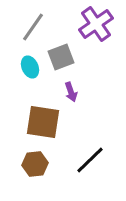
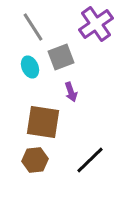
gray line: rotated 68 degrees counterclockwise
brown hexagon: moved 4 px up
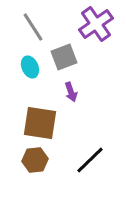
gray square: moved 3 px right
brown square: moved 3 px left, 1 px down
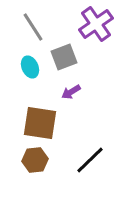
purple arrow: rotated 78 degrees clockwise
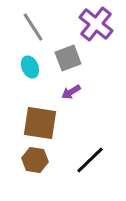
purple cross: rotated 16 degrees counterclockwise
gray square: moved 4 px right, 1 px down
brown hexagon: rotated 15 degrees clockwise
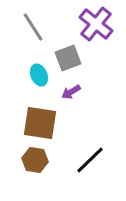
cyan ellipse: moved 9 px right, 8 px down
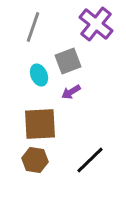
gray line: rotated 52 degrees clockwise
gray square: moved 3 px down
brown square: moved 1 px down; rotated 12 degrees counterclockwise
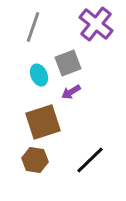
gray square: moved 2 px down
brown square: moved 3 px right, 2 px up; rotated 15 degrees counterclockwise
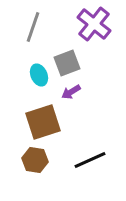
purple cross: moved 2 px left
gray square: moved 1 px left
black line: rotated 20 degrees clockwise
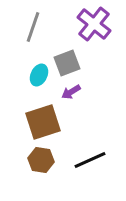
cyan ellipse: rotated 50 degrees clockwise
brown hexagon: moved 6 px right
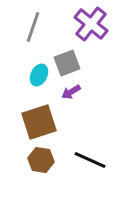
purple cross: moved 3 px left
brown square: moved 4 px left
black line: rotated 48 degrees clockwise
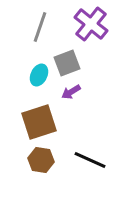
gray line: moved 7 px right
